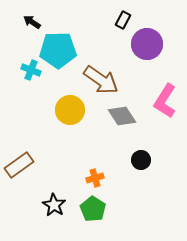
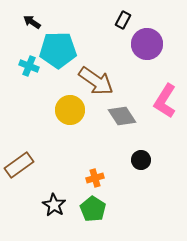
cyan cross: moved 2 px left, 4 px up
brown arrow: moved 5 px left, 1 px down
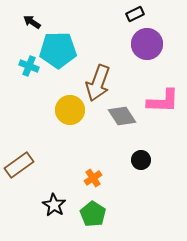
black rectangle: moved 12 px right, 6 px up; rotated 36 degrees clockwise
brown arrow: moved 2 px right, 2 px down; rotated 75 degrees clockwise
pink L-shape: moved 2 px left; rotated 120 degrees counterclockwise
orange cross: moved 2 px left; rotated 18 degrees counterclockwise
green pentagon: moved 5 px down
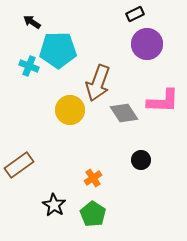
gray diamond: moved 2 px right, 3 px up
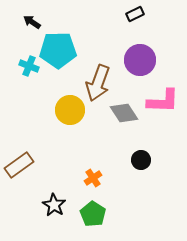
purple circle: moved 7 px left, 16 px down
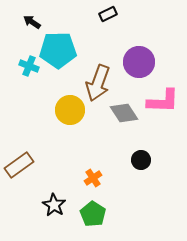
black rectangle: moved 27 px left
purple circle: moved 1 px left, 2 px down
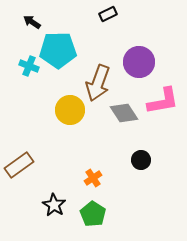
pink L-shape: rotated 12 degrees counterclockwise
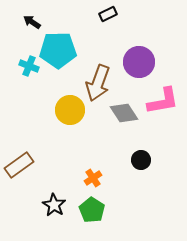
green pentagon: moved 1 px left, 4 px up
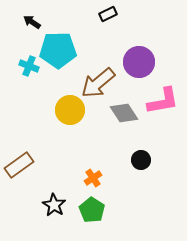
brown arrow: rotated 30 degrees clockwise
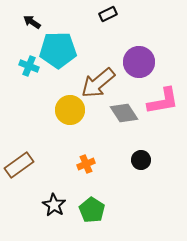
orange cross: moved 7 px left, 14 px up; rotated 12 degrees clockwise
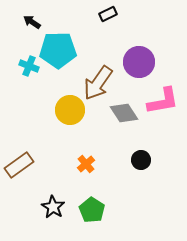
brown arrow: rotated 15 degrees counterclockwise
orange cross: rotated 18 degrees counterclockwise
black star: moved 1 px left, 2 px down
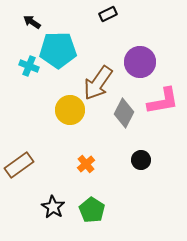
purple circle: moved 1 px right
gray diamond: rotated 60 degrees clockwise
